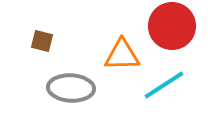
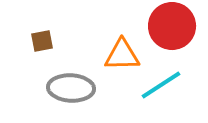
brown square: rotated 25 degrees counterclockwise
cyan line: moved 3 px left
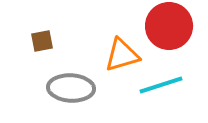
red circle: moved 3 px left
orange triangle: rotated 15 degrees counterclockwise
cyan line: rotated 15 degrees clockwise
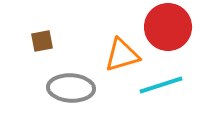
red circle: moved 1 px left, 1 px down
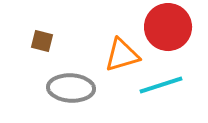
brown square: rotated 25 degrees clockwise
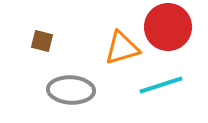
orange triangle: moved 7 px up
gray ellipse: moved 2 px down
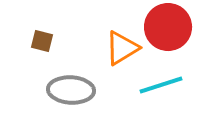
orange triangle: rotated 15 degrees counterclockwise
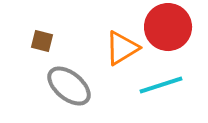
gray ellipse: moved 2 px left, 4 px up; rotated 36 degrees clockwise
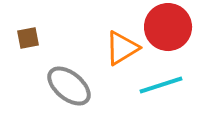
brown square: moved 14 px left, 3 px up; rotated 25 degrees counterclockwise
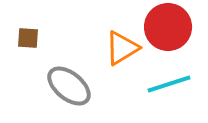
brown square: rotated 15 degrees clockwise
cyan line: moved 8 px right, 1 px up
